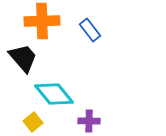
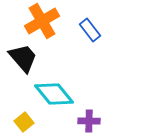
orange cross: rotated 28 degrees counterclockwise
yellow square: moved 9 px left
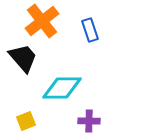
orange cross: rotated 8 degrees counterclockwise
blue rectangle: rotated 20 degrees clockwise
cyan diamond: moved 8 px right, 6 px up; rotated 51 degrees counterclockwise
yellow square: moved 2 px right, 1 px up; rotated 18 degrees clockwise
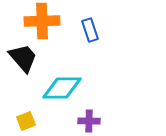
orange cross: rotated 36 degrees clockwise
